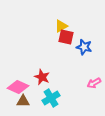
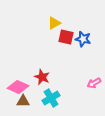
yellow triangle: moved 7 px left, 3 px up
blue star: moved 1 px left, 8 px up
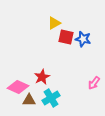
red star: rotated 21 degrees clockwise
pink arrow: rotated 24 degrees counterclockwise
brown triangle: moved 6 px right, 1 px up
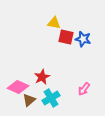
yellow triangle: rotated 40 degrees clockwise
pink arrow: moved 10 px left, 6 px down
brown triangle: rotated 40 degrees counterclockwise
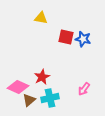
yellow triangle: moved 13 px left, 5 px up
cyan cross: moved 1 px left; rotated 18 degrees clockwise
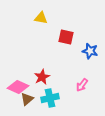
blue star: moved 7 px right, 12 px down
pink arrow: moved 2 px left, 4 px up
brown triangle: moved 2 px left, 1 px up
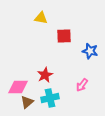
red square: moved 2 px left, 1 px up; rotated 14 degrees counterclockwise
red star: moved 3 px right, 2 px up
pink diamond: rotated 25 degrees counterclockwise
brown triangle: moved 3 px down
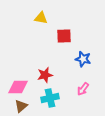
blue star: moved 7 px left, 8 px down
red star: rotated 14 degrees clockwise
pink arrow: moved 1 px right, 4 px down
brown triangle: moved 6 px left, 4 px down
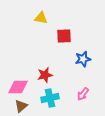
blue star: rotated 28 degrees counterclockwise
pink arrow: moved 5 px down
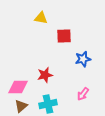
cyan cross: moved 2 px left, 6 px down
